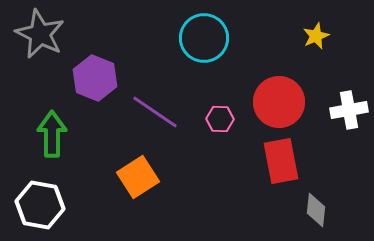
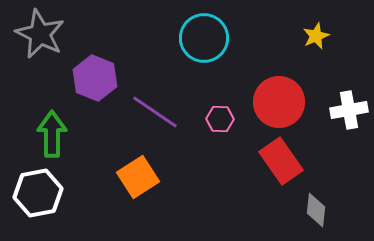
red rectangle: rotated 24 degrees counterclockwise
white hexagon: moved 2 px left, 12 px up; rotated 21 degrees counterclockwise
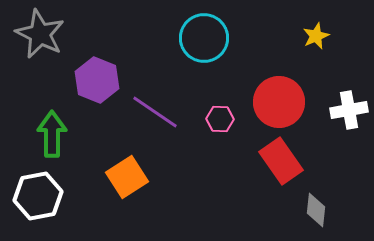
purple hexagon: moved 2 px right, 2 px down
orange square: moved 11 px left
white hexagon: moved 3 px down
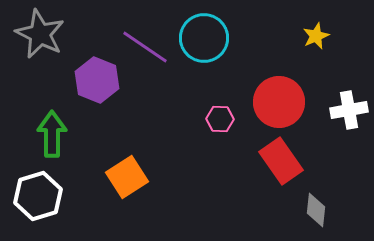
purple line: moved 10 px left, 65 px up
white hexagon: rotated 6 degrees counterclockwise
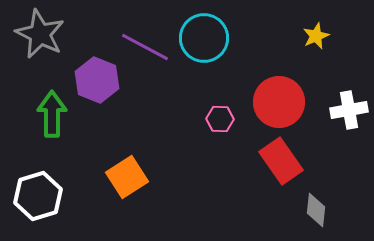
purple line: rotated 6 degrees counterclockwise
green arrow: moved 20 px up
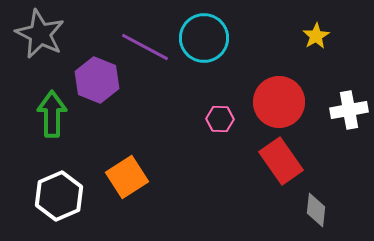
yellow star: rotated 8 degrees counterclockwise
white hexagon: moved 21 px right; rotated 6 degrees counterclockwise
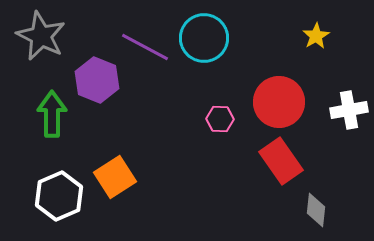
gray star: moved 1 px right, 2 px down
orange square: moved 12 px left
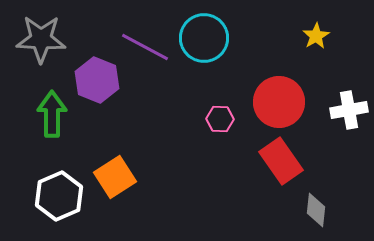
gray star: moved 3 px down; rotated 24 degrees counterclockwise
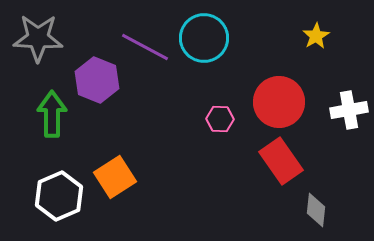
gray star: moved 3 px left, 1 px up
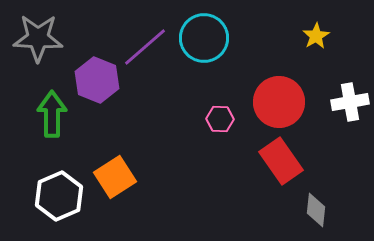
purple line: rotated 69 degrees counterclockwise
white cross: moved 1 px right, 8 px up
